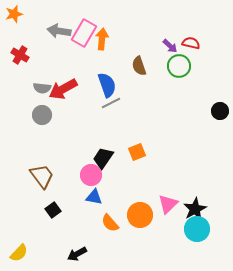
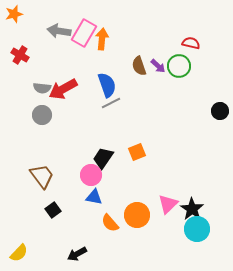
purple arrow: moved 12 px left, 20 px down
black star: moved 3 px left; rotated 10 degrees counterclockwise
orange circle: moved 3 px left
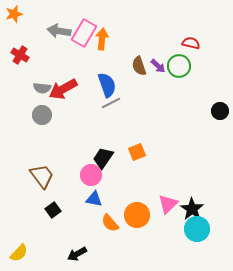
blue triangle: moved 2 px down
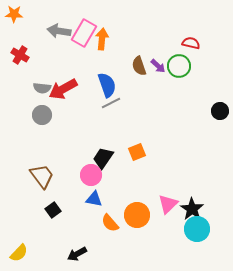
orange star: rotated 18 degrees clockwise
